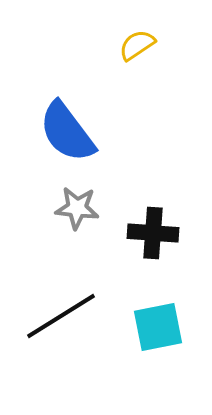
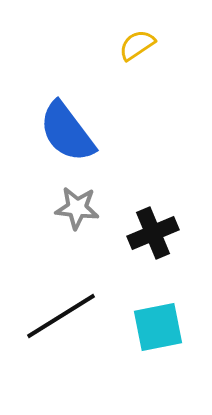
black cross: rotated 27 degrees counterclockwise
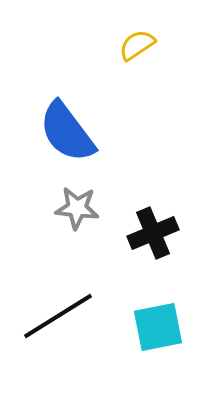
black line: moved 3 px left
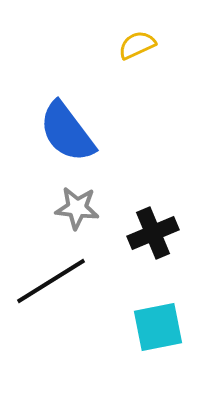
yellow semicircle: rotated 9 degrees clockwise
black line: moved 7 px left, 35 px up
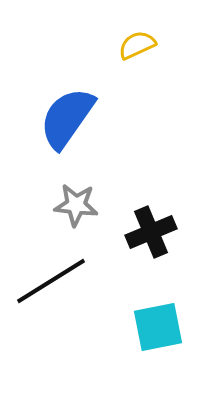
blue semicircle: moved 14 px up; rotated 72 degrees clockwise
gray star: moved 1 px left, 3 px up
black cross: moved 2 px left, 1 px up
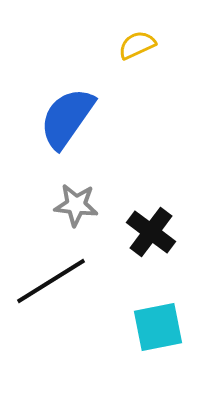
black cross: rotated 30 degrees counterclockwise
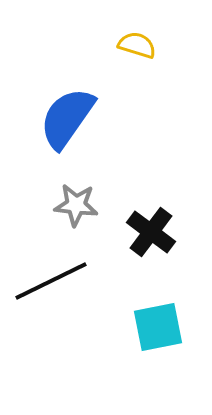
yellow semicircle: rotated 42 degrees clockwise
black line: rotated 6 degrees clockwise
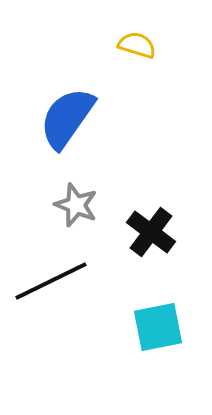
gray star: rotated 15 degrees clockwise
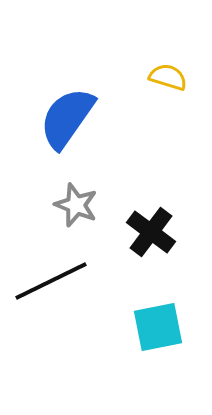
yellow semicircle: moved 31 px right, 32 px down
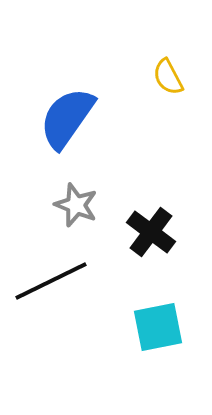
yellow semicircle: rotated 135 degrees counterclockwise
